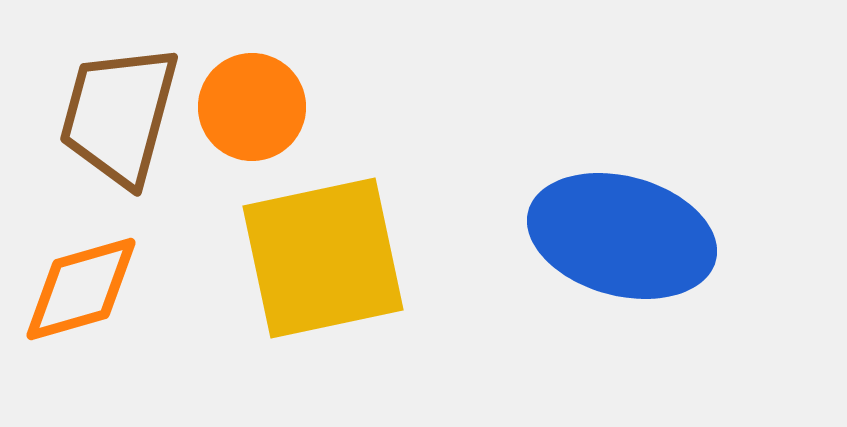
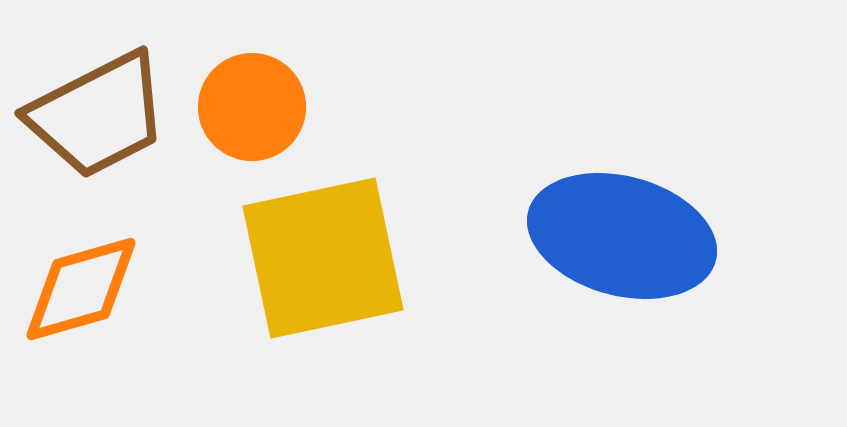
brown trapezoid: moved 21 px left; rotated 132 degrees counterclockwise
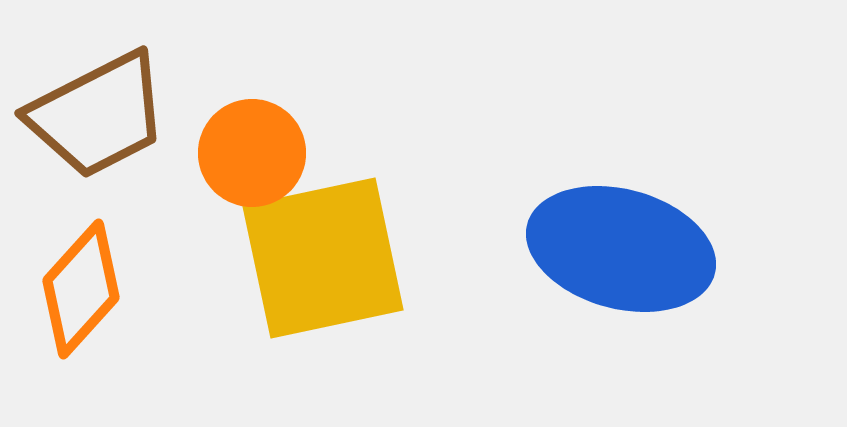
orange circle: moved 46 px down
blue ellipse: moved 1 px left, 13 px down
orange diamond: rotated 32 degrees counterclockwise
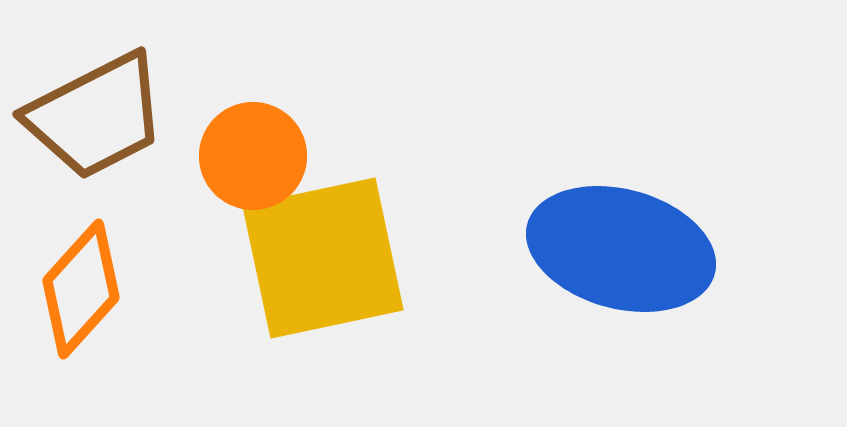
brown trapezoid: moved 2 px left, 1 px down
orange circle: moved 1 px right, 3 px down
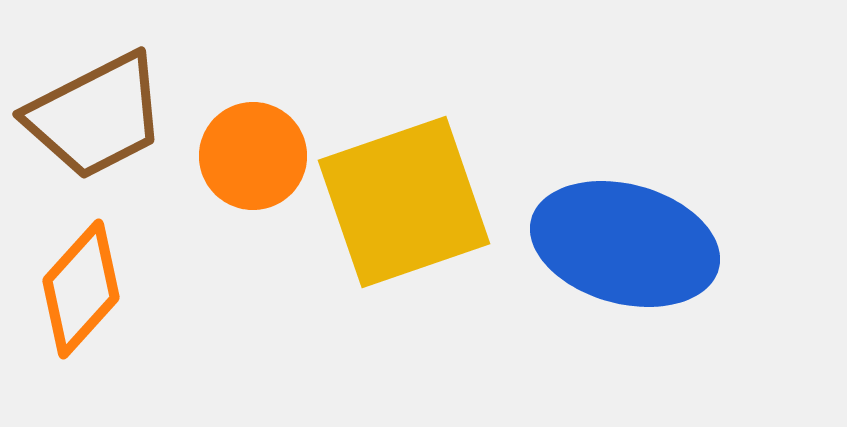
blue ellipse: moved 4 px right, 5 px up
yellow square: moved 81 px right, 56 px up; rotated 7 degrees counterclockwise
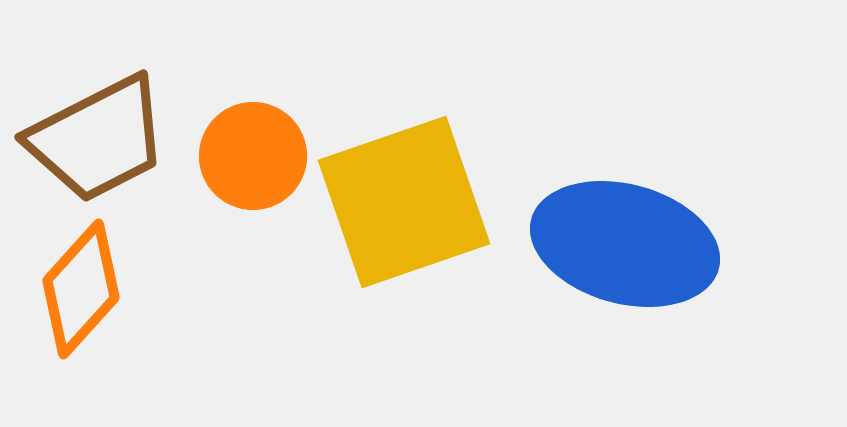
brown trapezoid: moved 2 px right, 23 px down
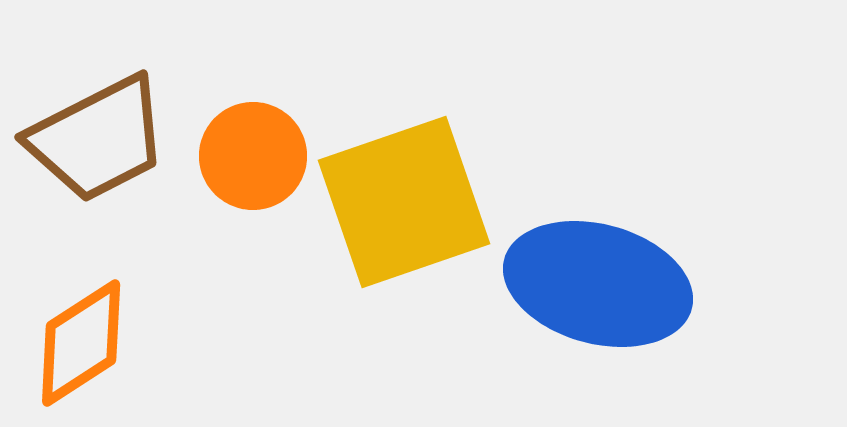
blue ellipse: moved 27 px left, 40 px down
orange diamond: moved 54 px down; rotated 15 degrees clockwise
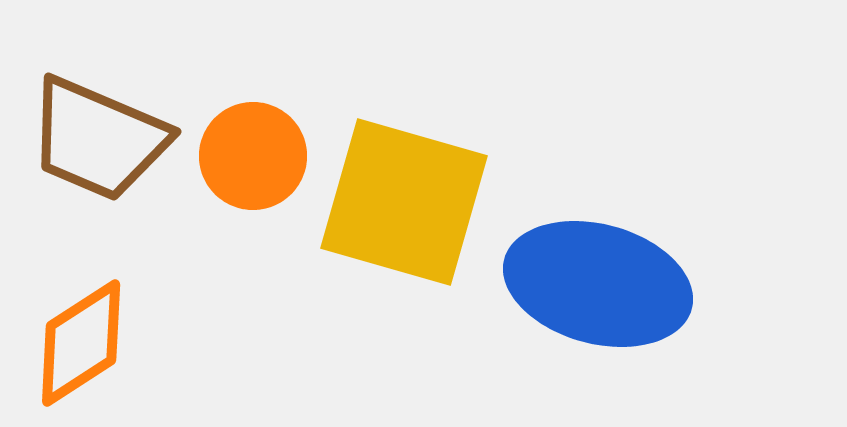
brown trapezoid: rotated 50 degrees clockwise
yellow square: rotated 35 degrees clockwise
